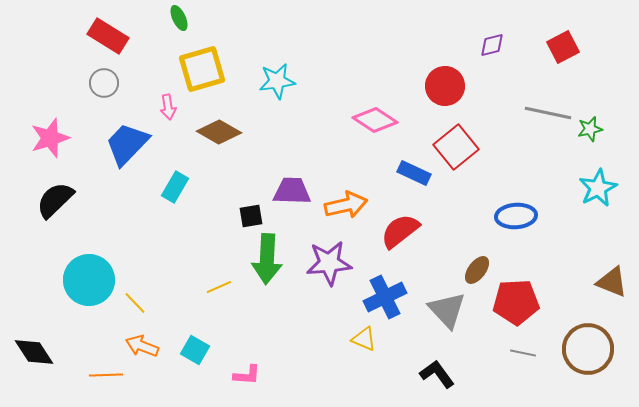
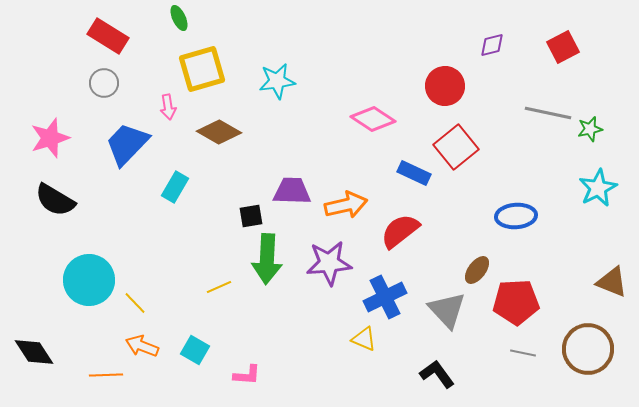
pink diamond at (375, 120): moved 2 px left, 1 px up
black semicircle at (55, 200): rotated 105 degrees counterclockwise
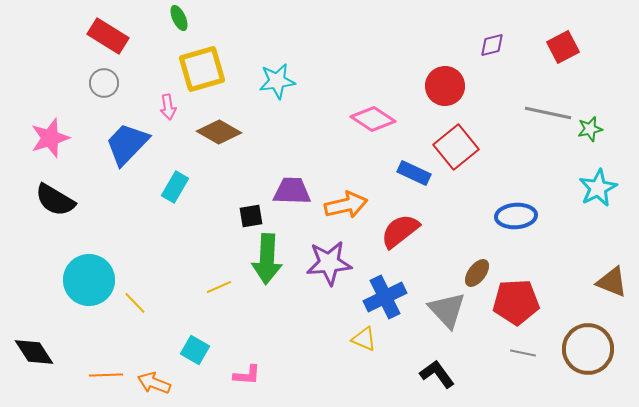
brown ellipse at (477, 270): moved 3 px down
orange arrow at (142, 346): moved 12 px right, 37 px down
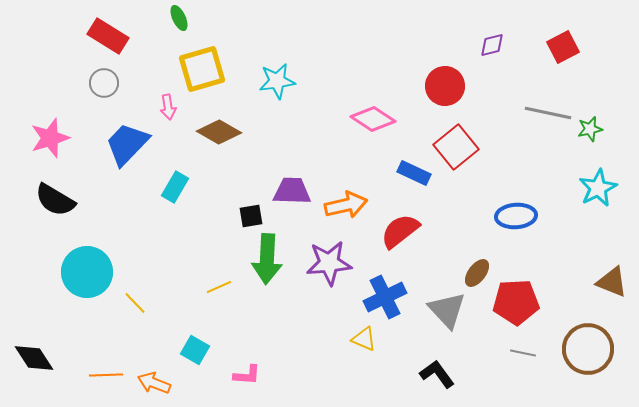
cyan circle at (89, 280): moved 2 px left, 8 px up
black diamond at (34, 352): moved 6 px down
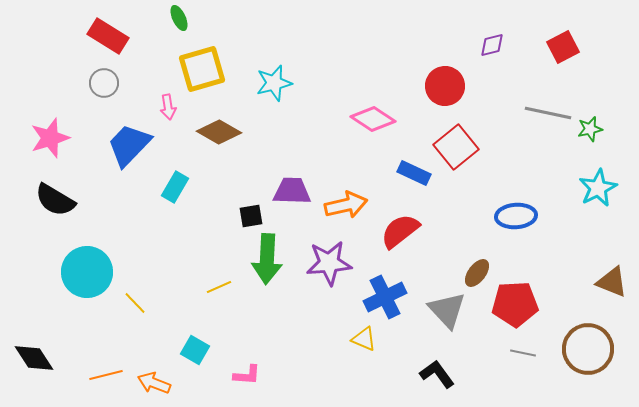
cyan star at (277, 81): moved 3 px left, 2 px down; rotated 6 degrees counterclockwise
blue trapezoid at (127, 144): moved 2 px right, 1 px down
red pentagon at (516, 302): moved 1 px left, 2 px down
orange line at (106, 375): rotated 12 degrees counterclockwise
